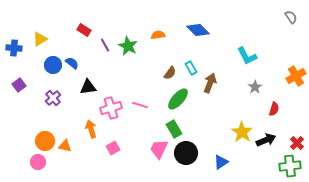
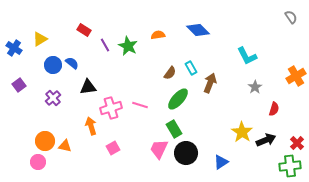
blue cross: rotated 28 degrees clockwise
orange arrow: moved 3 px up
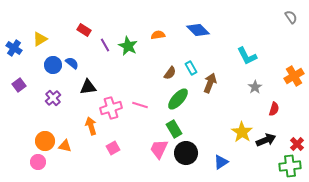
orange cross: moved 2 px left
red cross: moved 1 px down
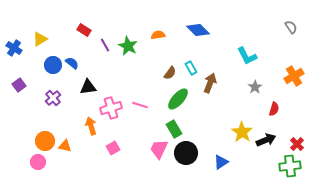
gray semicircle: moved 10 px down
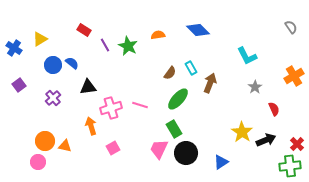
red semicircle: rotated 40 degrees counterclockwise
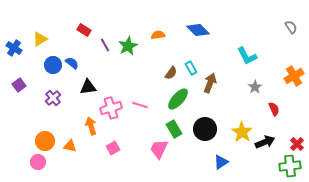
green star: rotated 18 degrees clockwise
brown semicircle: moved 1 px right
black arrow: moved 1 px left, 2 px down
orange triangle: moved 5 px right
black circle: moved 19 px right, 24 px up
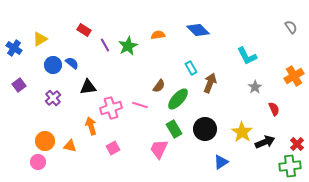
brown semicircle: moved 12 px left, 13 px down
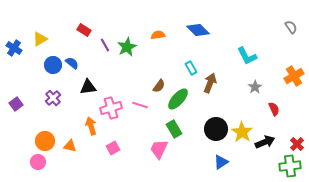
green star: moved 1 px left, 1 px down
purple square: moved 3 px left, 19 px down
black circle: moved 11 px right
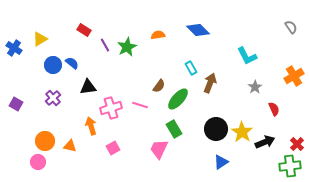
purple square: rotated 24 degrees counterclockwise
